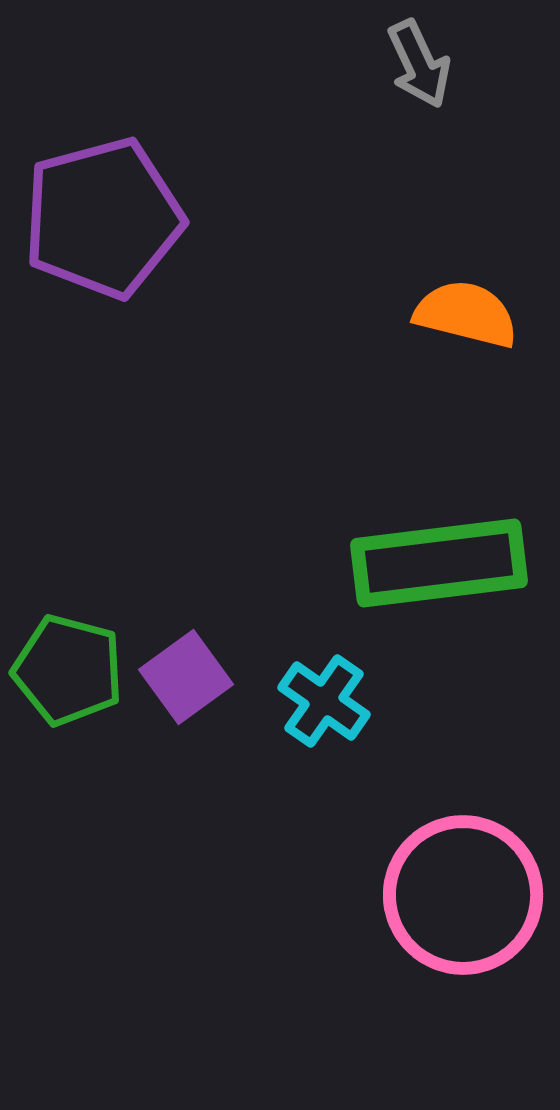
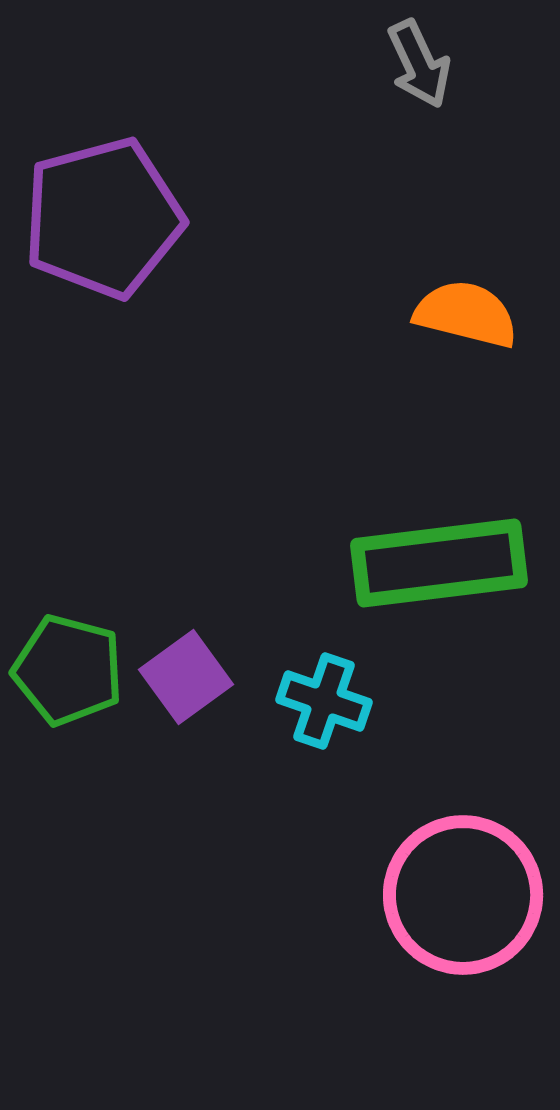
cyan cross: rotated 16 degrees counterclockwise
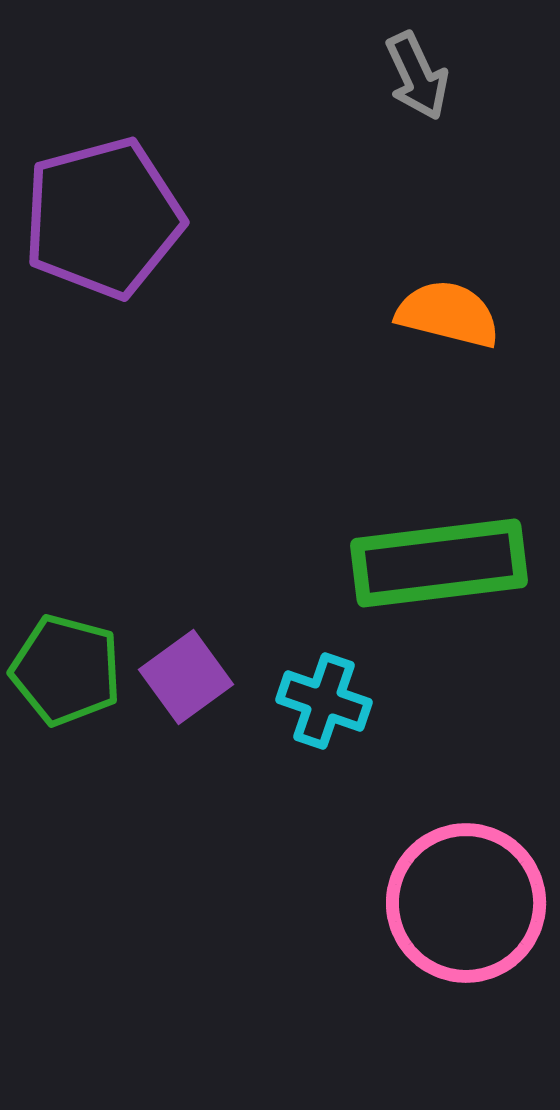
gray arrow: moved 2 px left, 12 px down
orange semicircle: moved 18 px left
green pentagon: moved 2 px left
pink circle: moved 3 px right, 8 px down
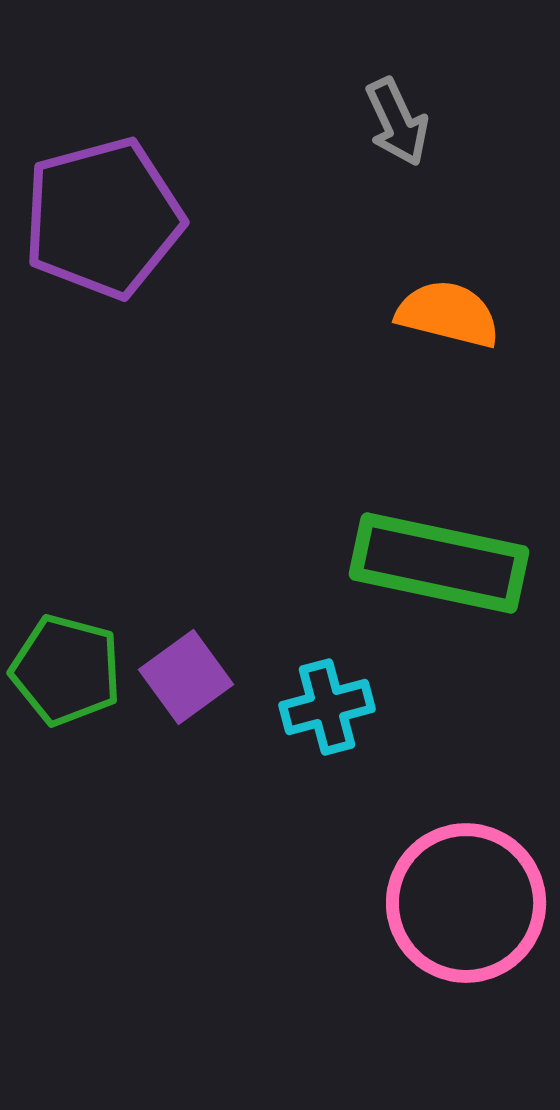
gray arrow: moved 20 px left, 46 px down
green rectangle: rotated 19 degrees clockwise
cyan cross: moved 3 px right, 6 px down; rotated 34 degrees counterclockwise
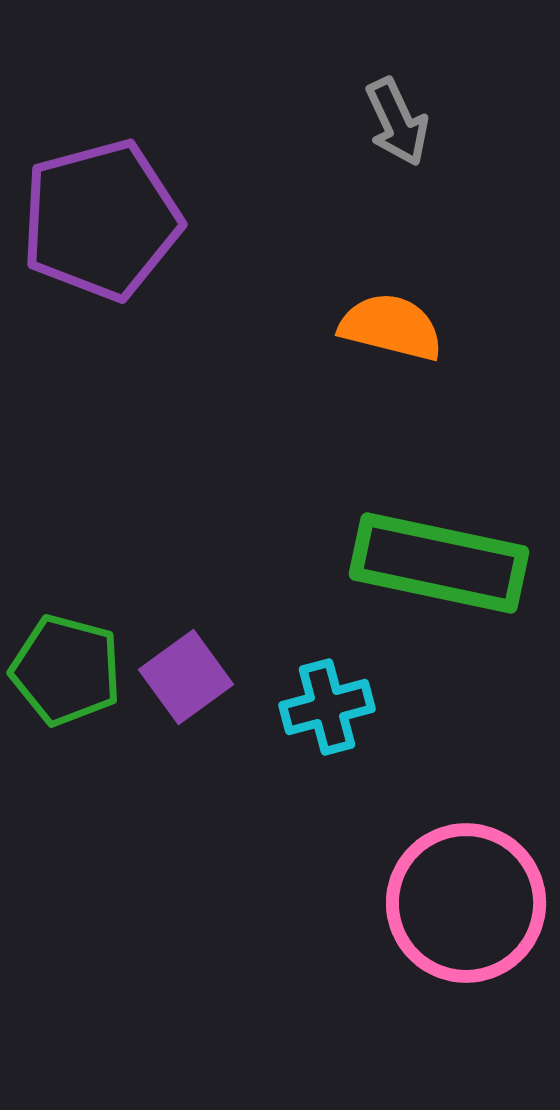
purple pentagon: moved 2 px left, 2 px down
orange semicircle: moved 57 px left, 13 px down
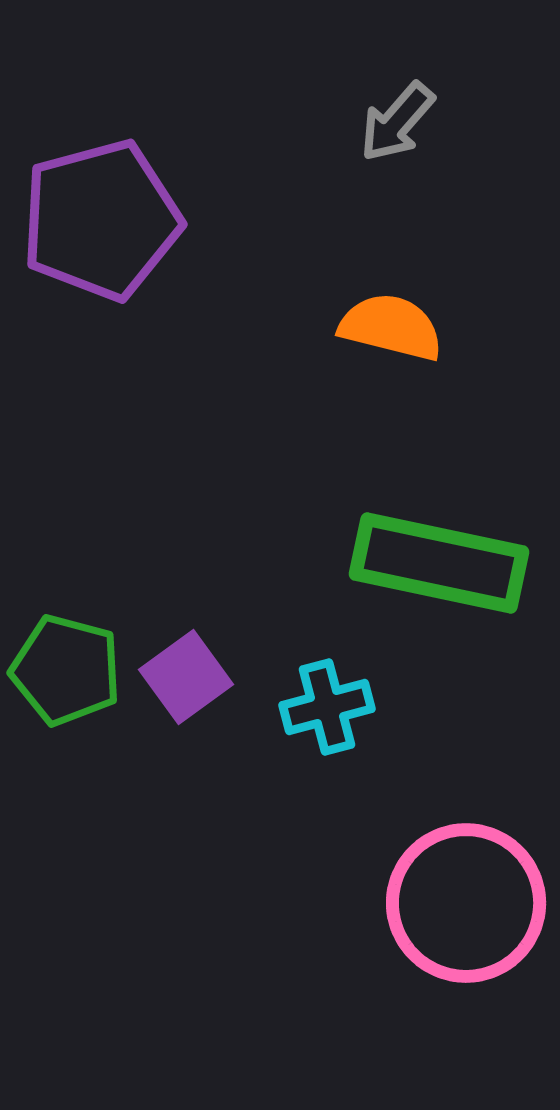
gray arrow: rotated 66 degrees clockwise
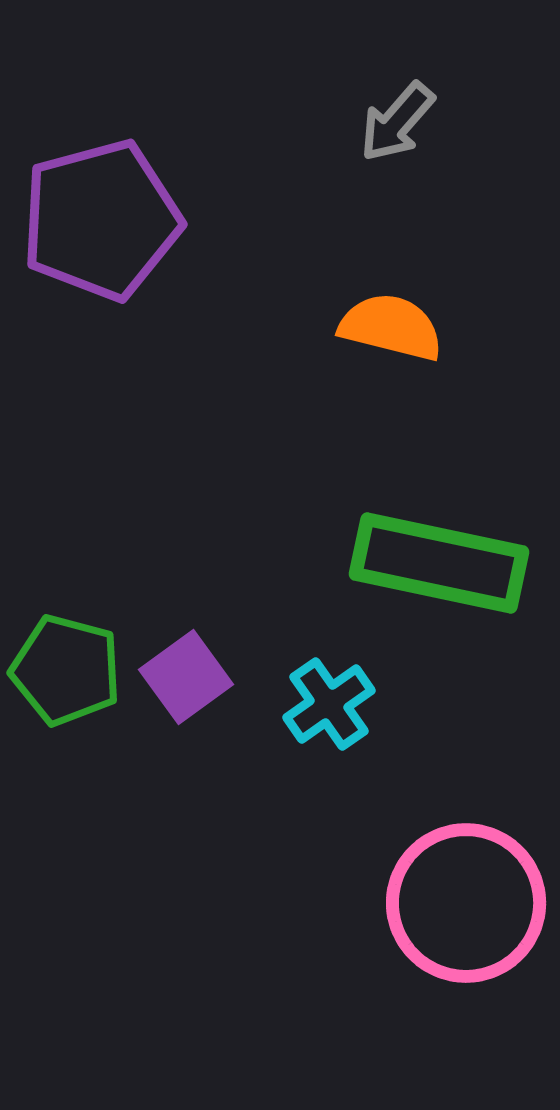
cyan cross: moved 2 px right, 3 px up; rotated 20 degrees counterclockwise
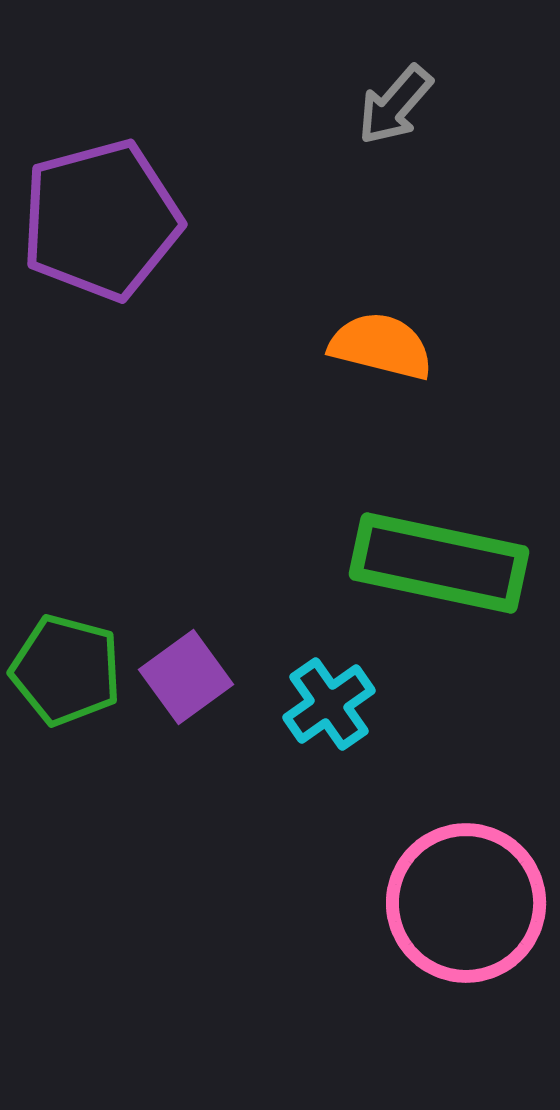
gray arrow: moved 2 px left, 17 px up
orange semicircle: moved 10 px left, 19 px down
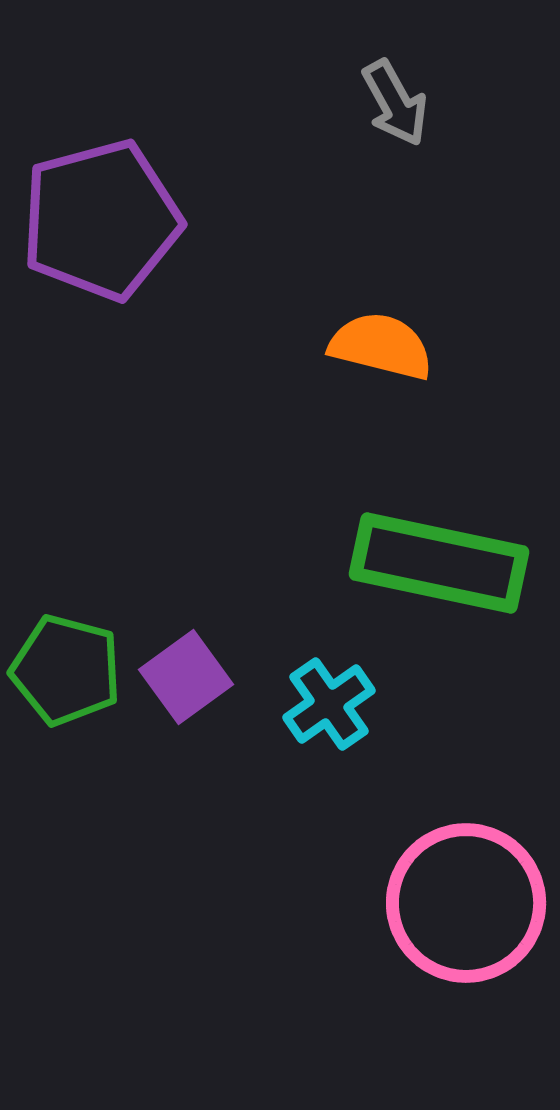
gray arrow: moved 2 px up; rotated 70 degrees counterclockwise
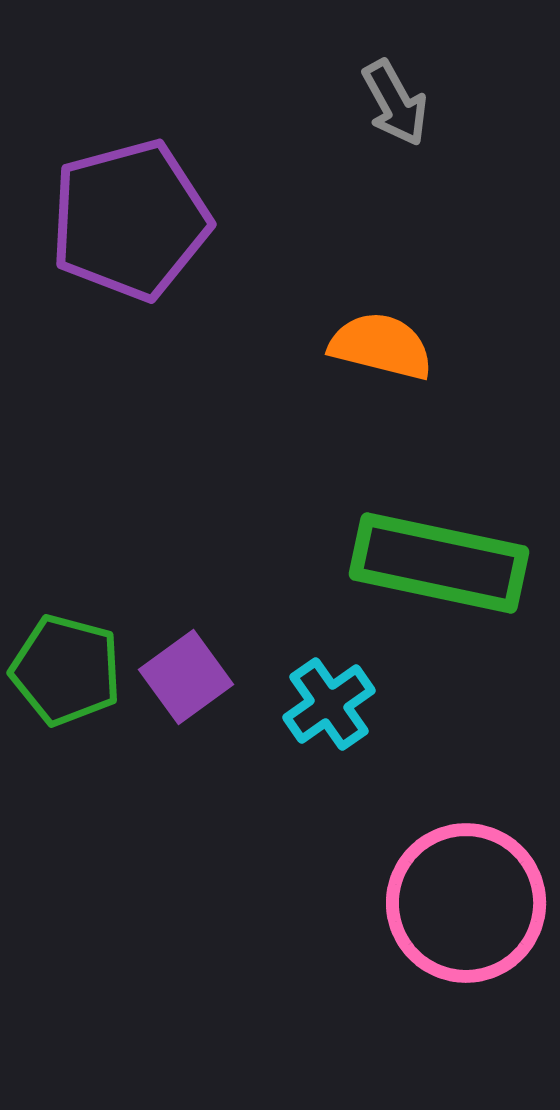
purple pentagon: moved 29 px right
